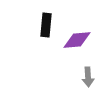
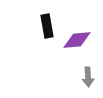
black rectangle: moved 1 px right, 1 px down; rotated 15 degrees counterclockwise
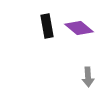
purple diamond: moved 2 px right, 12 px up; rotated 44 degrees clockwise
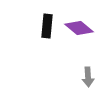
black rectangle: rotated 15 degrees clockwise
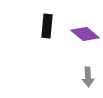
purple diamond: moved 6 px right, 6 px down
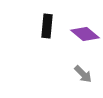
gray arrow: moved 5 px left, 3 px up; rotated 42 degrees counterclockwise
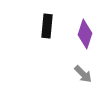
purple diamond: rotated 68 degrees clockwise
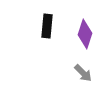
gray arrow: moved 1 px up
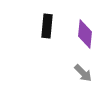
purple diamond: rotated 12 degrees counterclockwise
